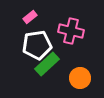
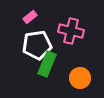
green rectangle: rotated 25 degrees counterclockwise
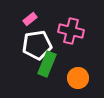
pink rectangle: moved 2 px down
orange circle: moved 2 px left
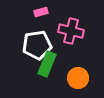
pink rectangle: moved 11 px right, 7 px up; rotated 24 degrees clockwise
